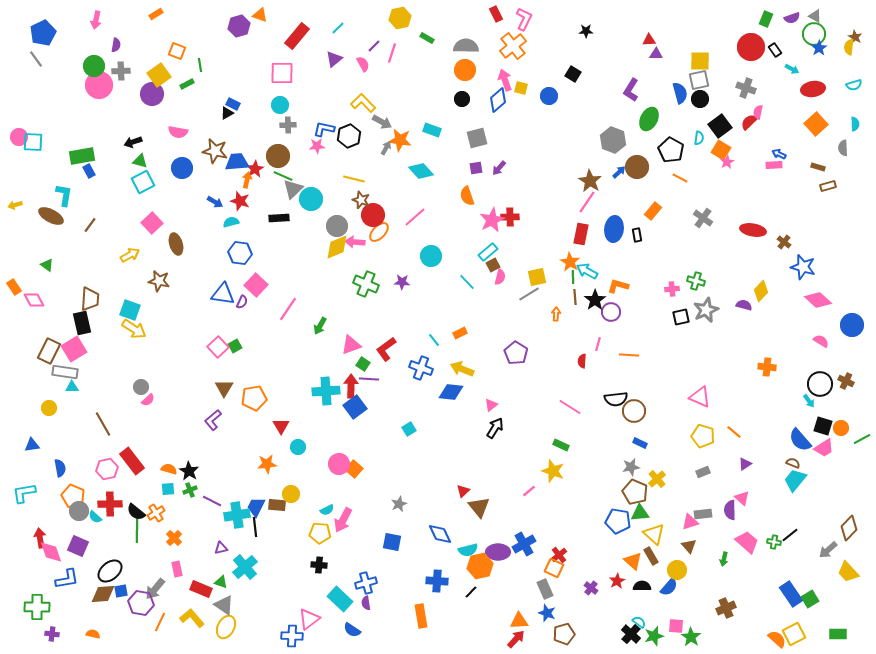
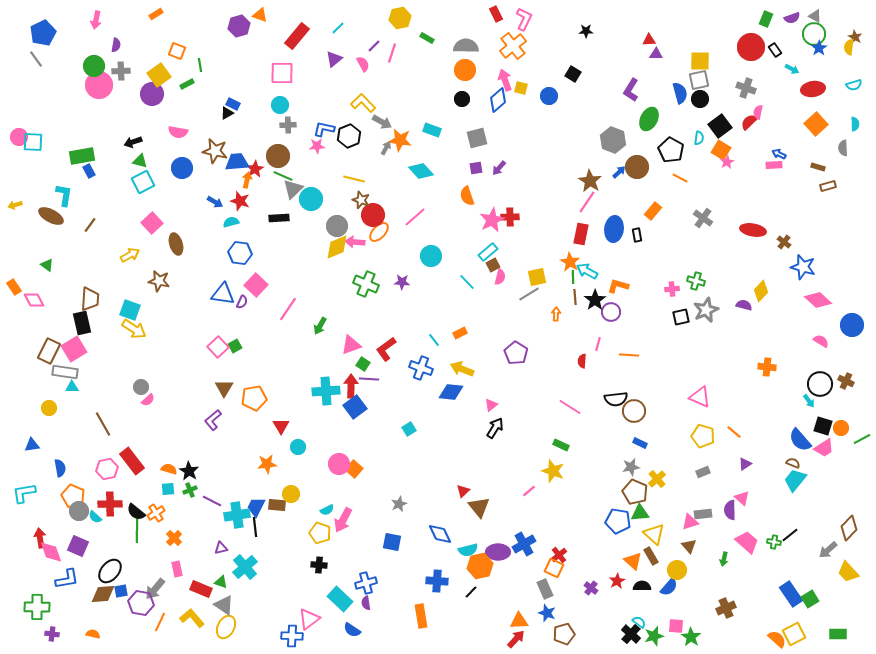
yellow pentagon at (320, 533): rotated 15 degrees clockwise
black ellipse at (110, 571): rotated 10 degrees counterclockwise
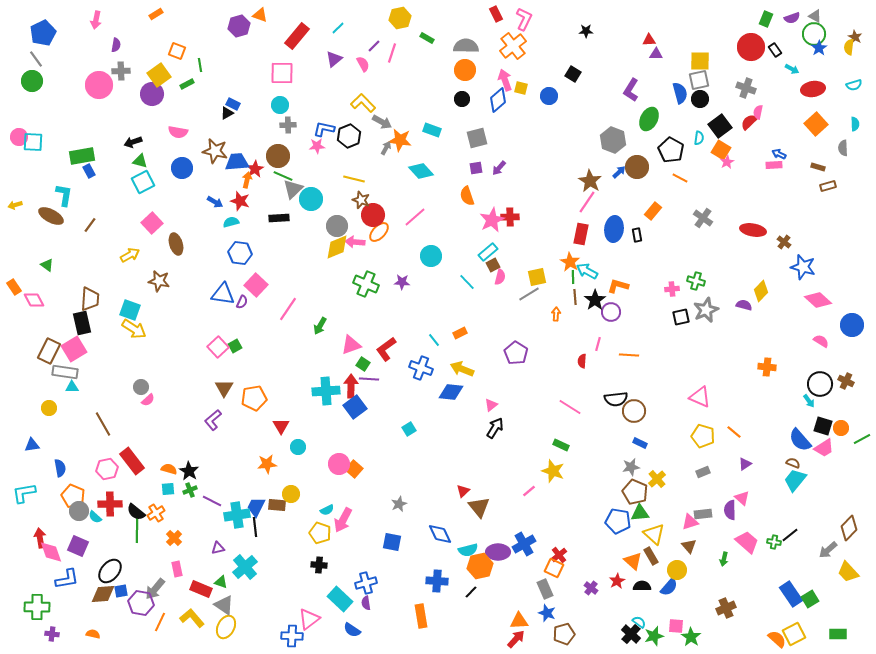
green circle at (94, 66): moved 62 px left, 15 px down
purple triangle at (221, 548): moved 3 px left
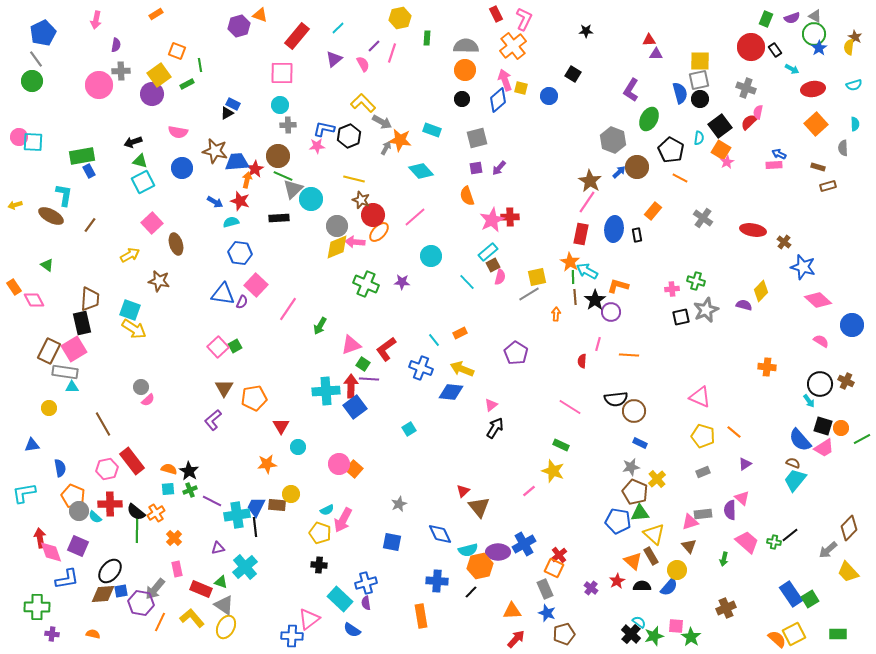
green rectangle at (427, 38): rotated 64 degrees clockwise
orange triangle at (519, 621): moved 7 px left, 10 px up
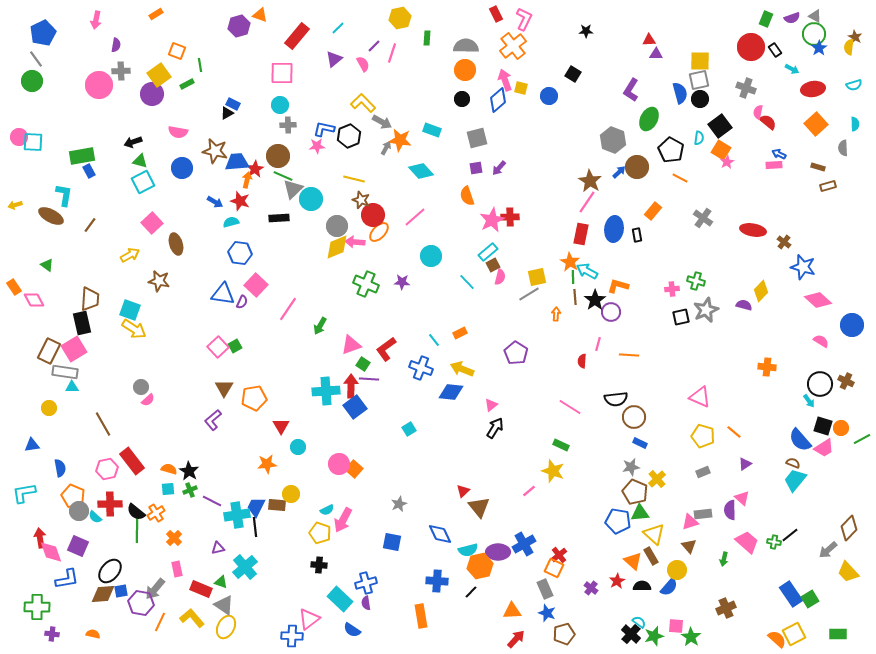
red semicircle at (749, 122): moved 19 px right; rotated 84 degrees clockwise
brown circle at (634, 411): moved 6 px down
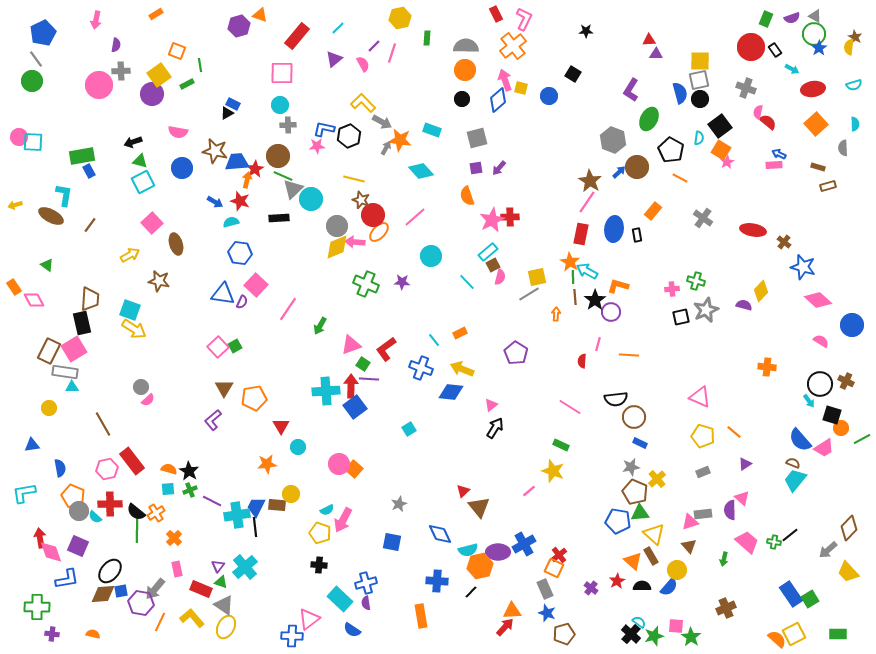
black square at (823, 426): moved 9 px right, 11 px up
purple triangle at (218, 548): moved 18 px down; rotated 40 degrees counterclockwise
red arrow at (516, 639): moved 11 px left, 12 px up
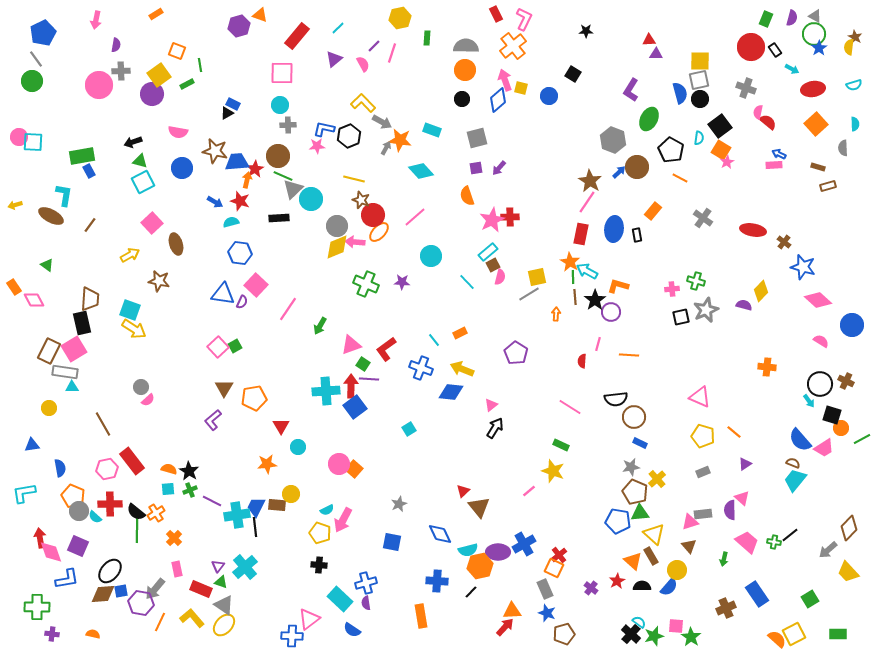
purple semicircle at (792, 18): rotated 56 degrees counterclockwise
blue rectangle at (791, 594): moved 34 px left
yellow ellipse at (226, 627): moved 2 px left, 2 px up; rotated 15 degrees clockwise
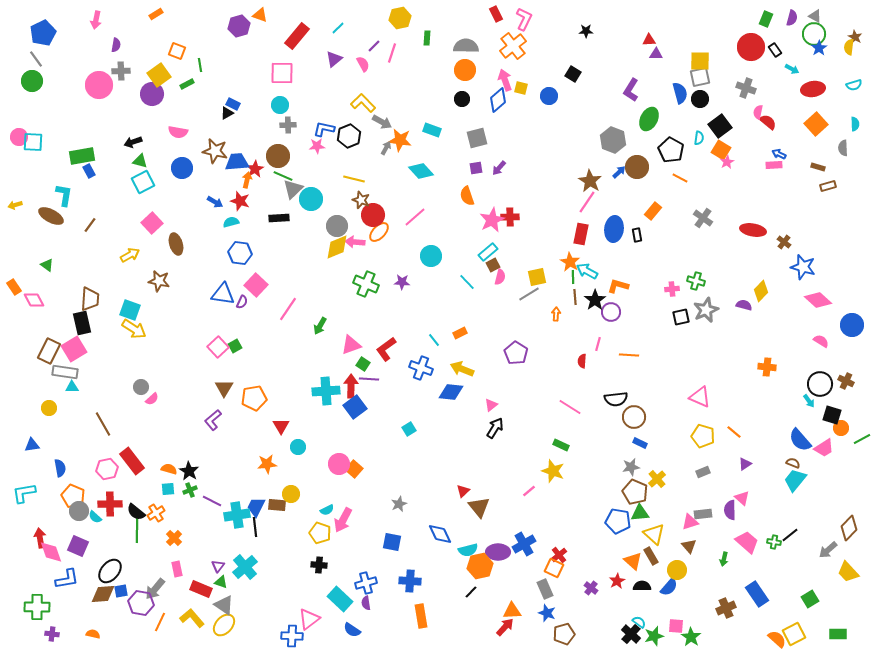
gray square at (699, 80): moved 1 px right, 3 px up
pink semicircle at (148, 400): moved 4 px right, 1 px up
blue cross at (437, 581): moved 27 px left
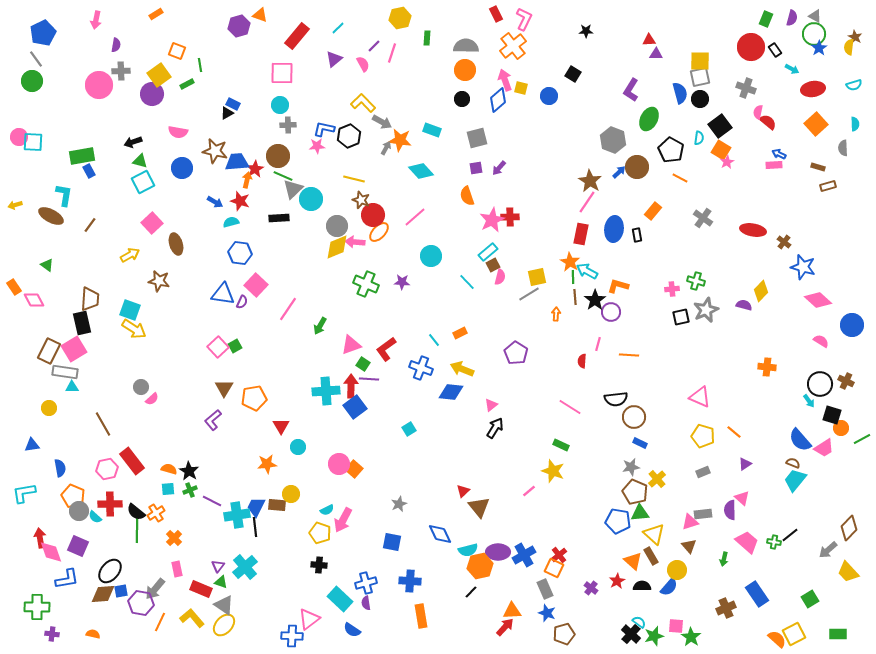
blue cross at (524, 544): moved 11 px down
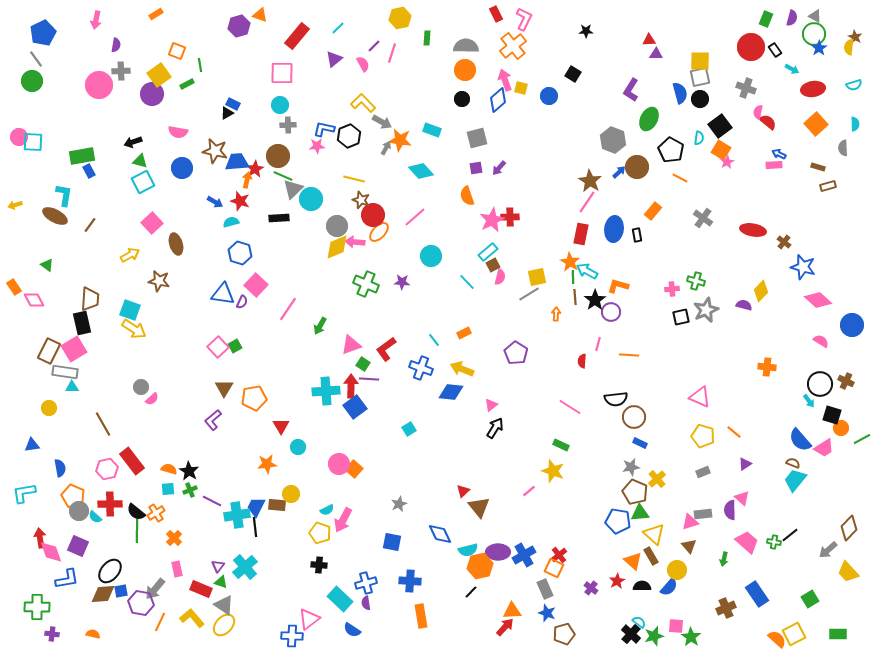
brown ellipse at (51, 216): moved 4 px right
blue hexagon at (240, 253): rotated 10 degrees clockwise
orange rectangle at (460, 333): moved 4 px right
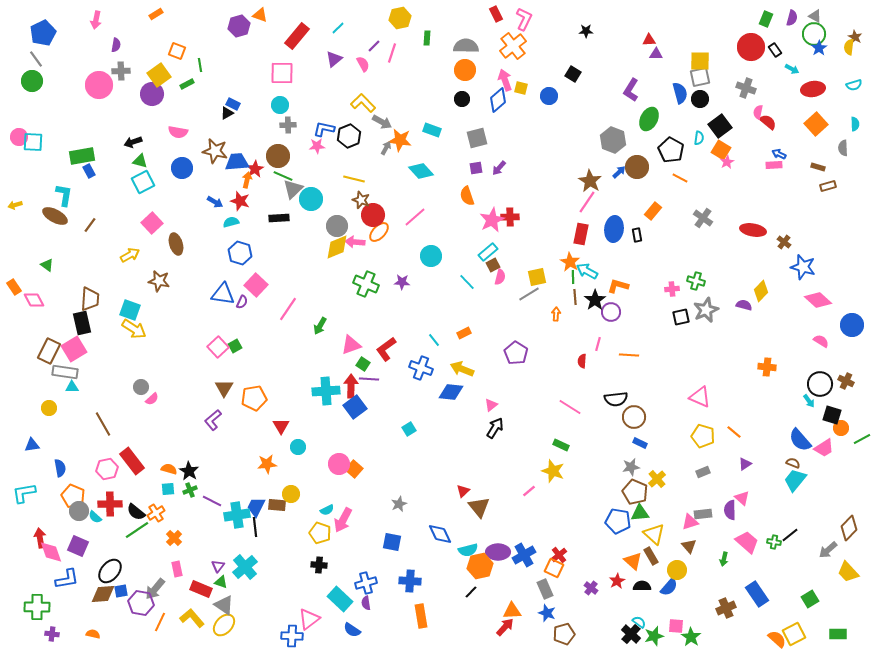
green line at (137, 530): rotated 55 degrees clockwise
